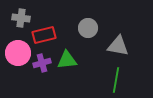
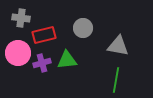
gray circle: moved 5 px left
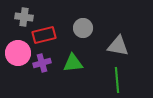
gray cross: moved 3 px right, 1 px up
green triangle: moved 6 px right, 3 px down
green line: moved 1 px right; rotated 15 degrees counterclockwise
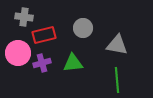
gray triangle: moved 1 px left, 1 px up
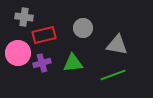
green line: moved 4 px left, 5 px up; rotated 75 degrees clockwise
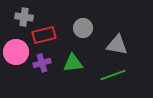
pink circle: moved 2 px left, 1 px up
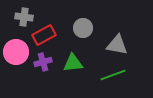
red rectangle: rotated 15 degrees counterclockwise
purple cross: moved 1 px right, 1 px up
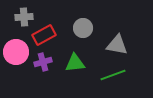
gray cross: rotated 12 degrees counterclockwise
green triangle: moved 2 px right
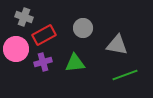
gray cross: rotated 24 degrees clockwise
pink circle: moved 3 px up
green line: moved 12 px right
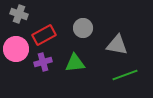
gray cross: moved 5 px left, 3 px up
